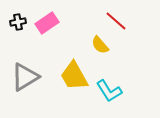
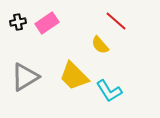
yellow trapezoid: rotated 16 degrees counterclockwise
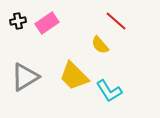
black cross: moved 1 px up
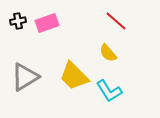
pink rectangle: rotated 15 degrees clockwise
yellow semicircle: moved 8 px right, 8 px down
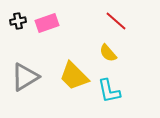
cyan L-shape: rotated 20 degrees clockwise
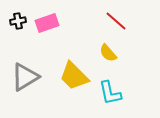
cyan L-shape: moved 1 px right, 2 px down
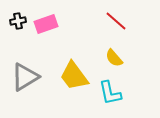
pink rectangle: moved 1 px left, 1 px down
yellow semicircle: moved 6 px right, 5 px down
yellow trapezoid: rotated 8 degrees clockwise
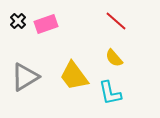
black cross: rotated 35 degrees counterclockwise
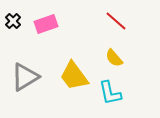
black cross: moved 5 px left
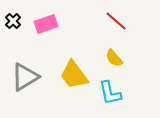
yellow trapezoid: moved 1 px up
